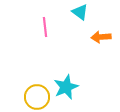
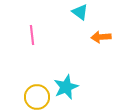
pink line: moved 13 px left, 8 px down
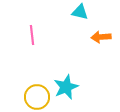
cyan triangle: rotated 24 degrees counterclockwise
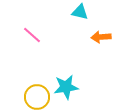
pink line: rotated 42 degrees counterclockwise
cyan star: rotated 15 degrees clockwise
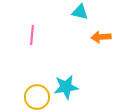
pink line: rotated 54 degrees clockwise
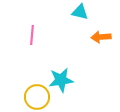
cyan star: moved 5 px left, 7 px up
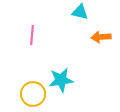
yellow circle: moved 4 px left, 3 px up
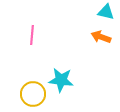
cyan triangle: moved 26 px right
orange arrow: rotated 24 degrees clockwise
cyan star: rotated 15 degrees clockwise
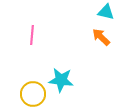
orange arrow: rotated 24 degrees clockwise
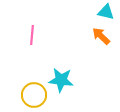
orange arrow: moved 1 px up
yellow circle: moved 1 px right, 1 px down
